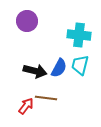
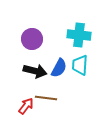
purple circle: moved 5 px right, 18 px down
cyan trapezoid: rotated 10 degrees counterclockwise
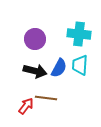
cyan cross: moved 1 px up
purple circle: moved 3 px right
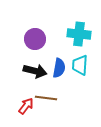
blue semicircle: rotated 18 degrees counterclockwise
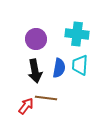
cyan cross: moved 2 px left
purple circle: moved 1 px right
black arrow: rotated 65 degrees clockwise
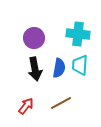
cyan cross: moved 1 px right
purple circle: moved 2 px left, 1 px up
black arrow: moved 2 px up
brown line: moved 15 px right, 5 px down; rotated 35 degrees counterclockwise
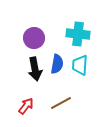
blue semicircle: moved 2 px left, 4 px up
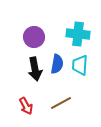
purple circle: moved 1 px up
red arrow: rotated 114 degrees clockwise
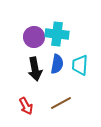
cyan cross: moved 21 px left
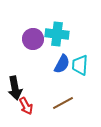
purple circle: moved 1 px left, 2 px down
blue semicircle: moved 5 px right; rotated 18 degrees clockwise
black arrow: moved 20 px left, 19 px down
brown line: moved 2 px right
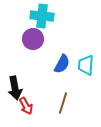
cyan cross: moved 15 px left, 18 px up
cyan trapezoid: moved 6 px right
brown line: rotated 45 degrees counterclockwise
